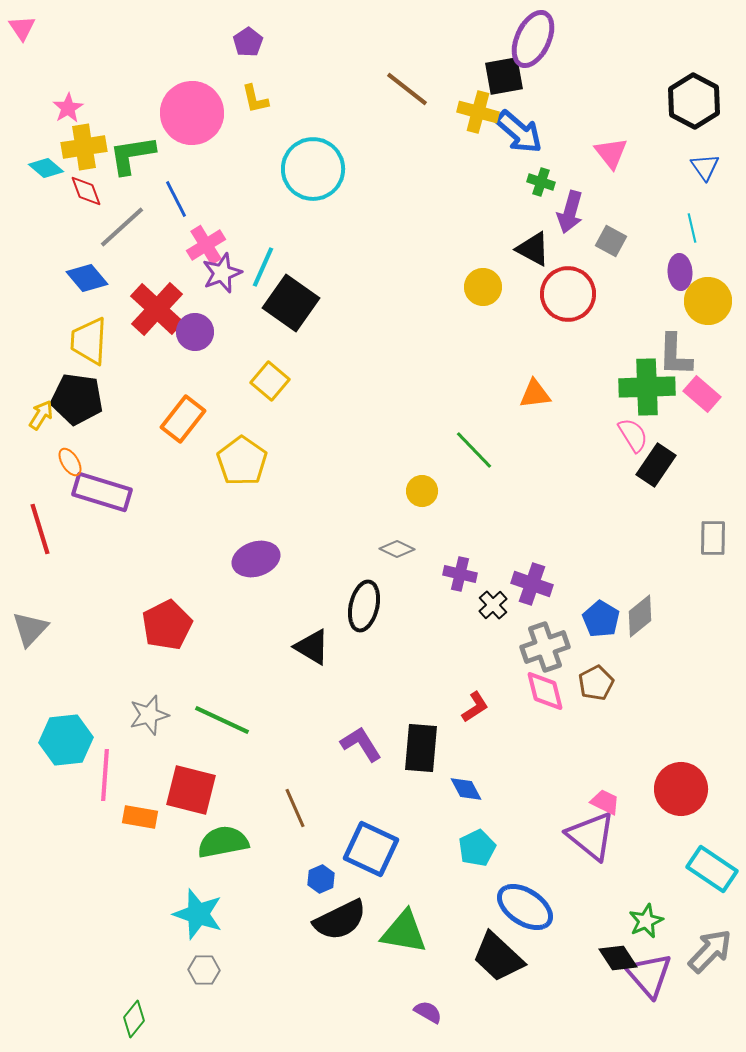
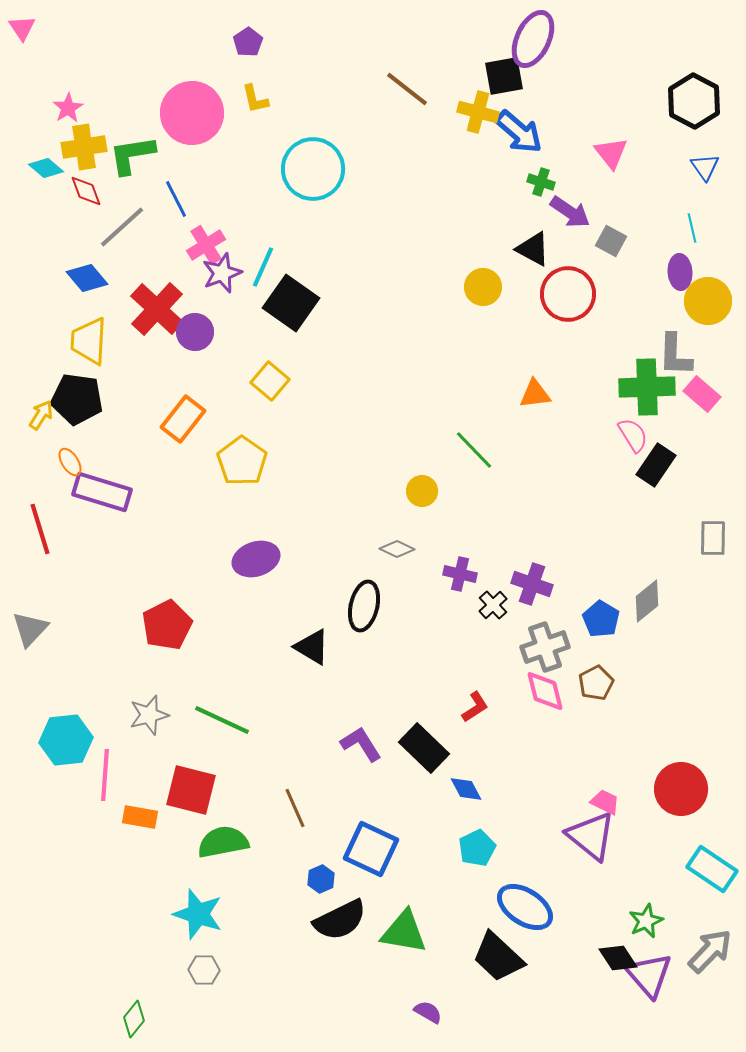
purple arrow at (570, 212): rotated 72 degrees counterclockwise
gray diamond at (640, 616): moved 7 px right, 15 px up
black rectangle at (421, 748): moved 3 px right; rotated 51 degrees counterclockwise
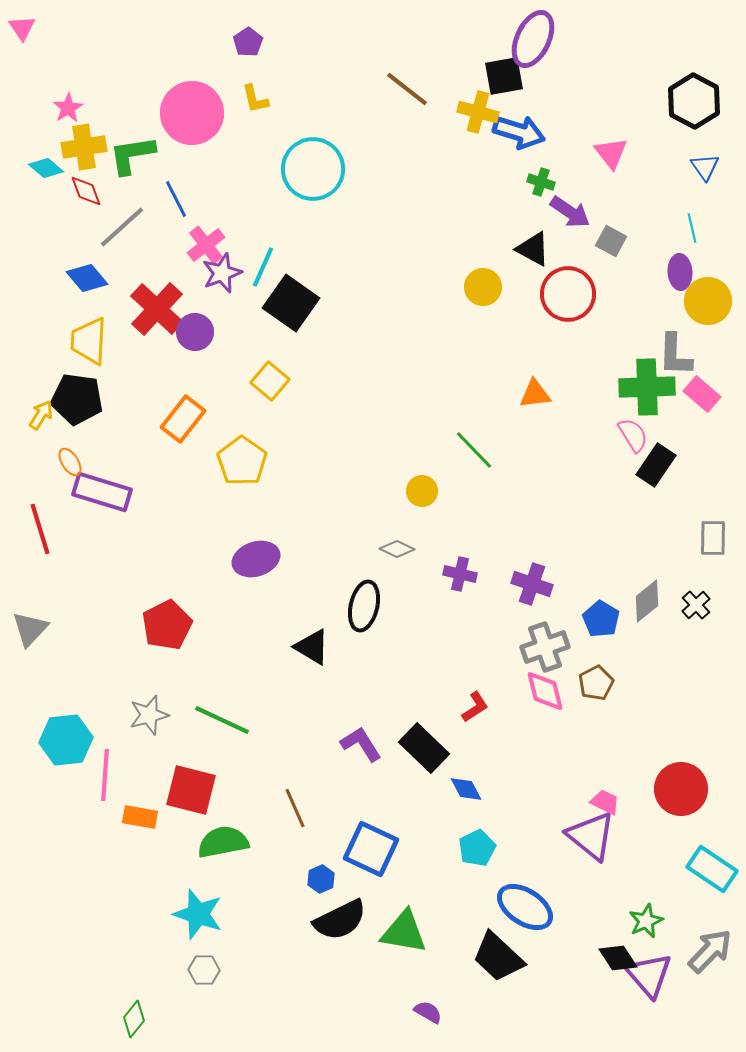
blue arrow at (519, 132): rotated 24 degrees counterclockwise
pink cross at (206, 245): rotated 6 degrees counterclockwise
black cross at (493, 605): moved 203 px right
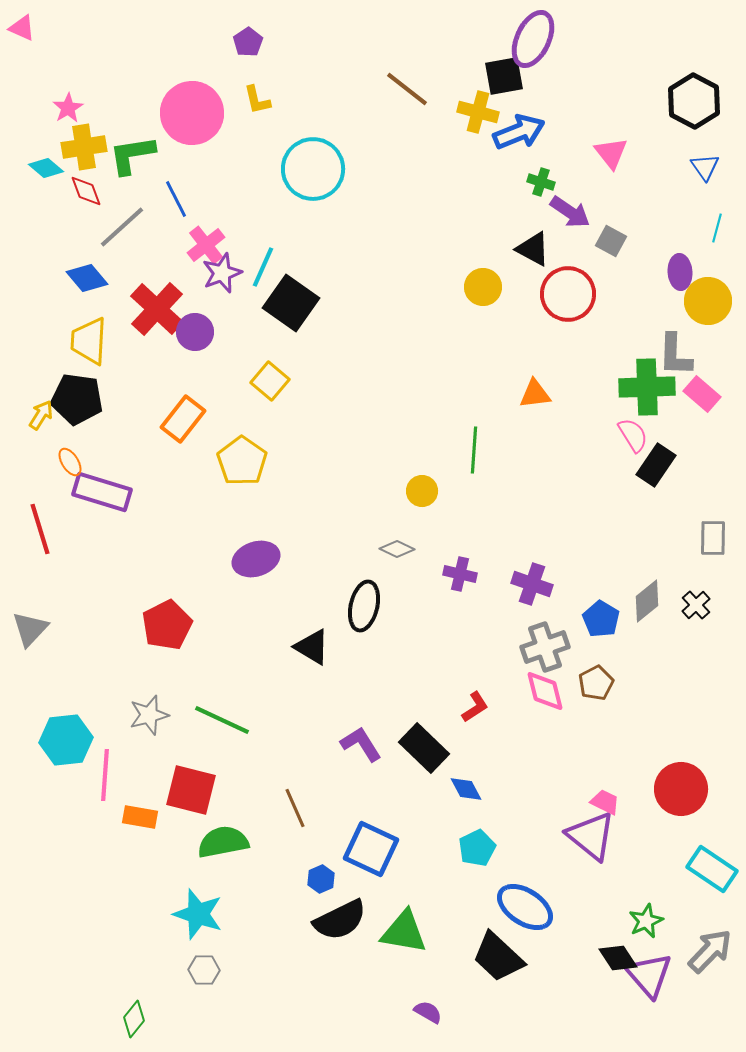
pink triangle at (22, 28): rotated 32 degrees counterclockwise
yellow L-shape at (255, 99): moved 2 px right, 1 px down
blue arrow at (519, 132): rotated 39 degrees counterclockwise
cyan line at (692, 228): moved 25 px right; rotated 28 degrees clockwise
green line at (474, 450): rotated 48 degrees clockwise
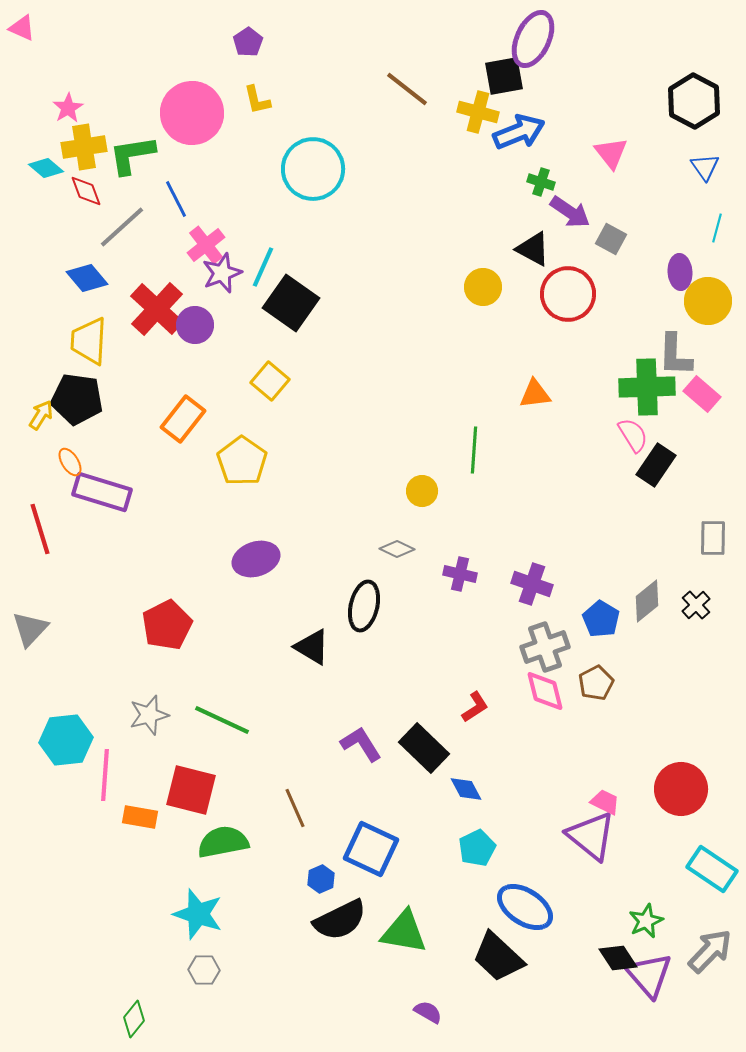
gray square at (611, 241): moved 2 px up
purple circle at (195, 332): moved 7 px up
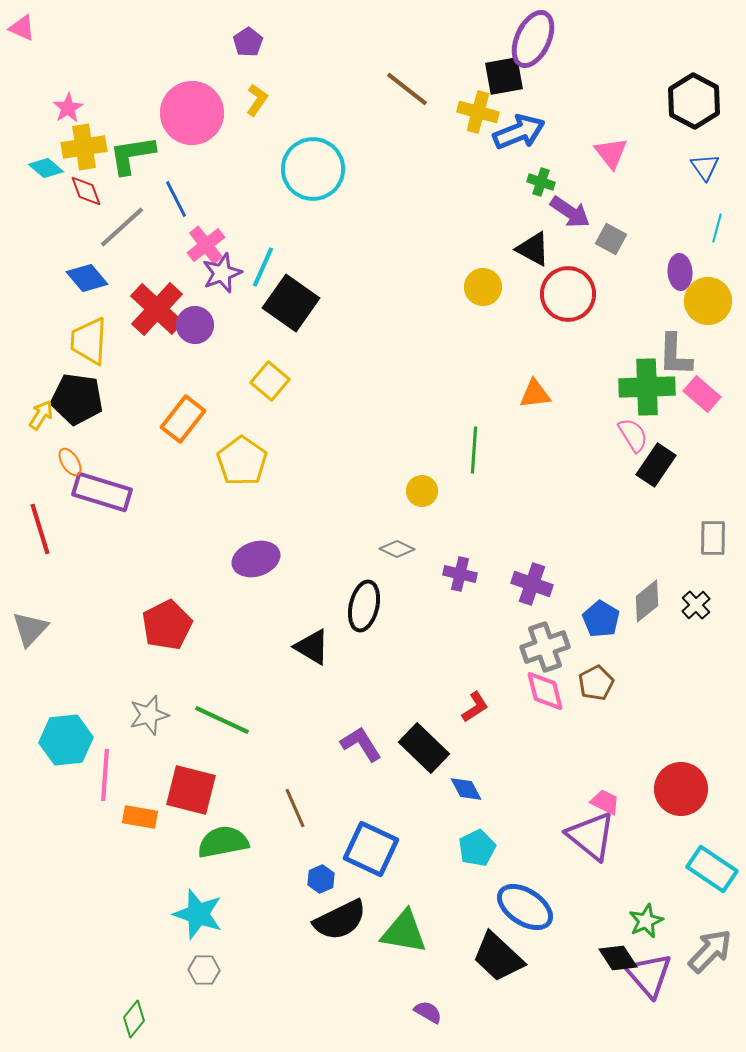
yellow L-shape at (257, 100): rotated 132 degrees counterclockwise
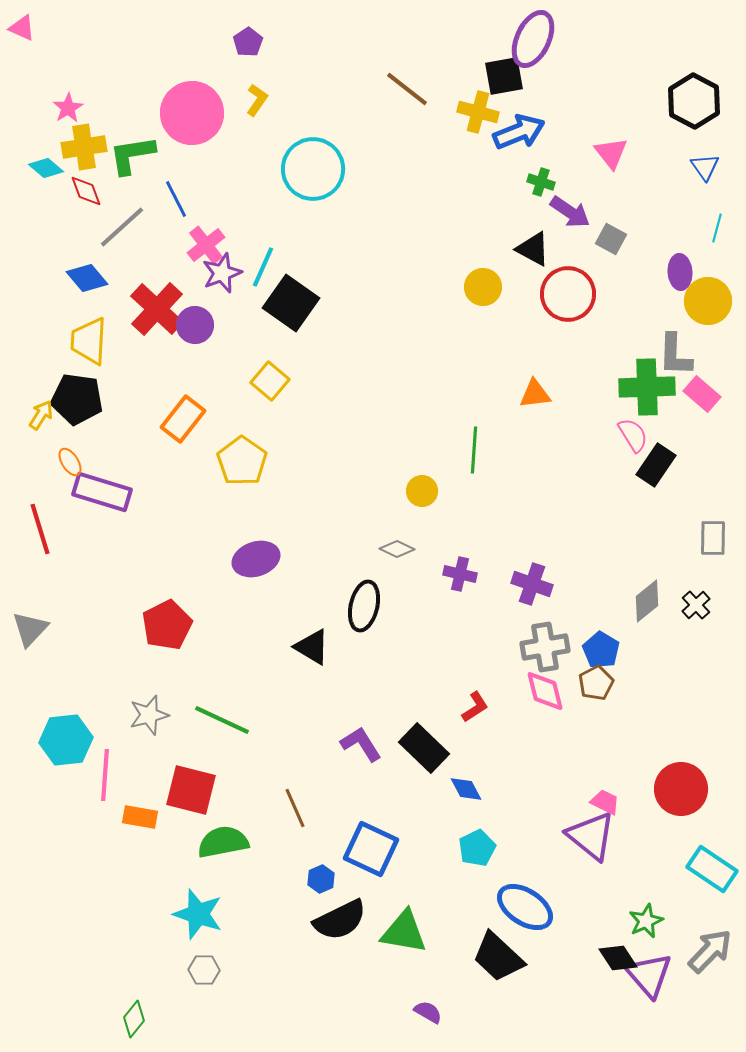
blue pentagon at (601, 619): moved 31 px down
gray cross at (545, 647): rotated 9 degrees clockwise
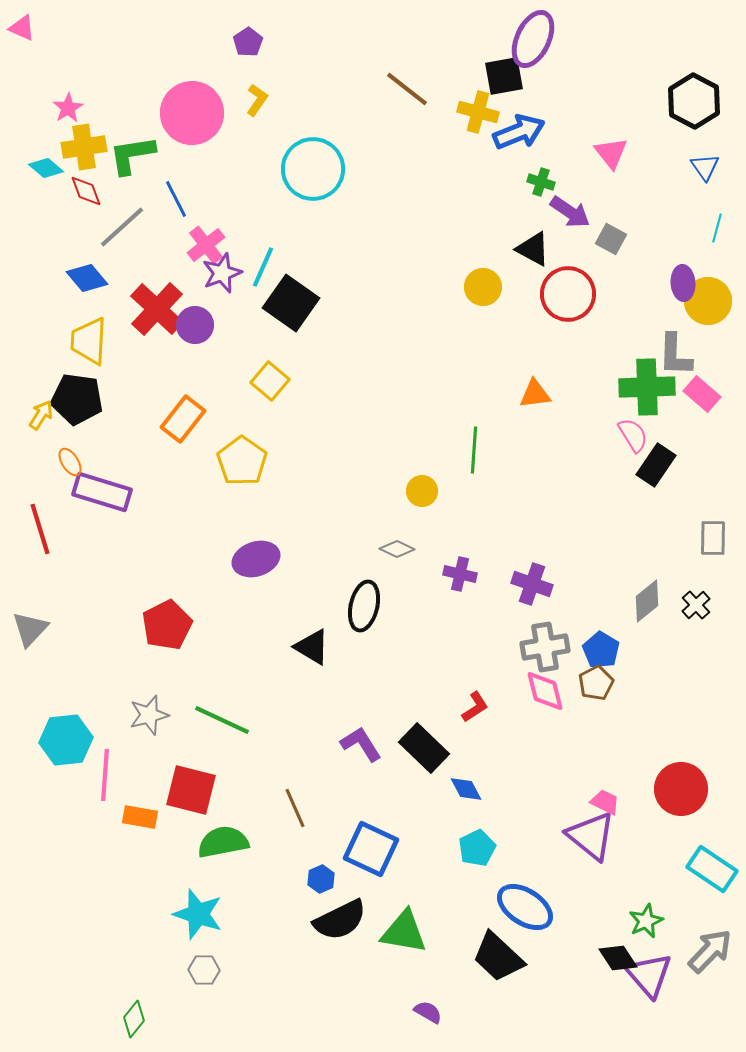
purple ellipse at (680, 272): moved 3 px right, 11 px down
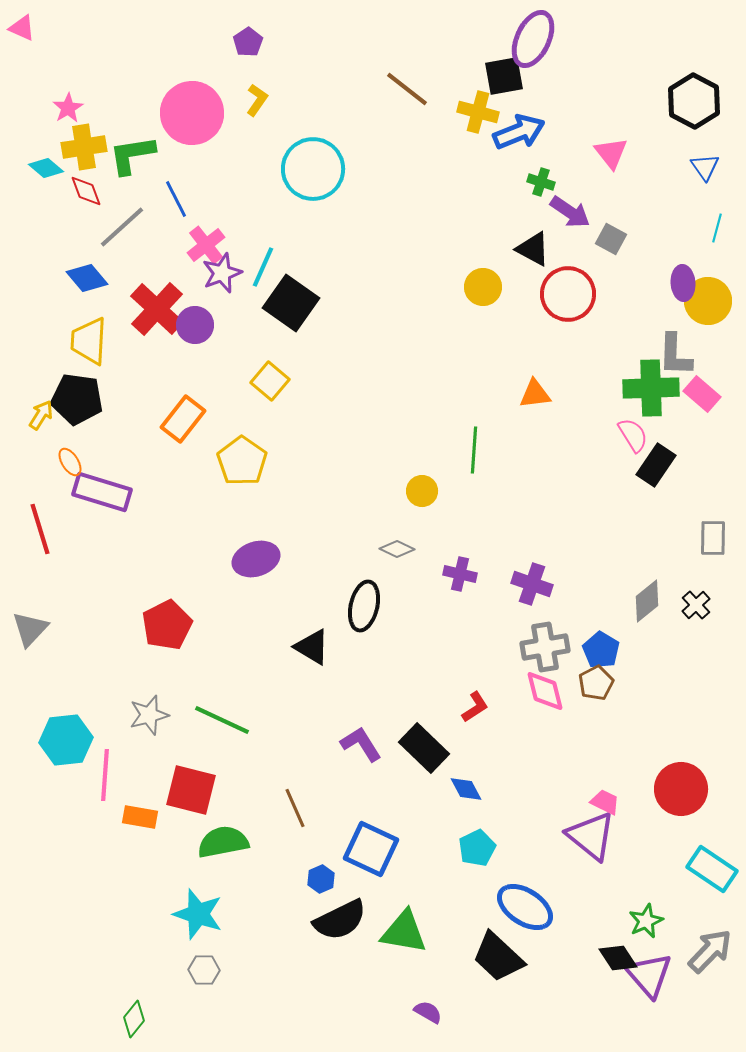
green cross at (647, 387): moved 4 px right, 1 px down
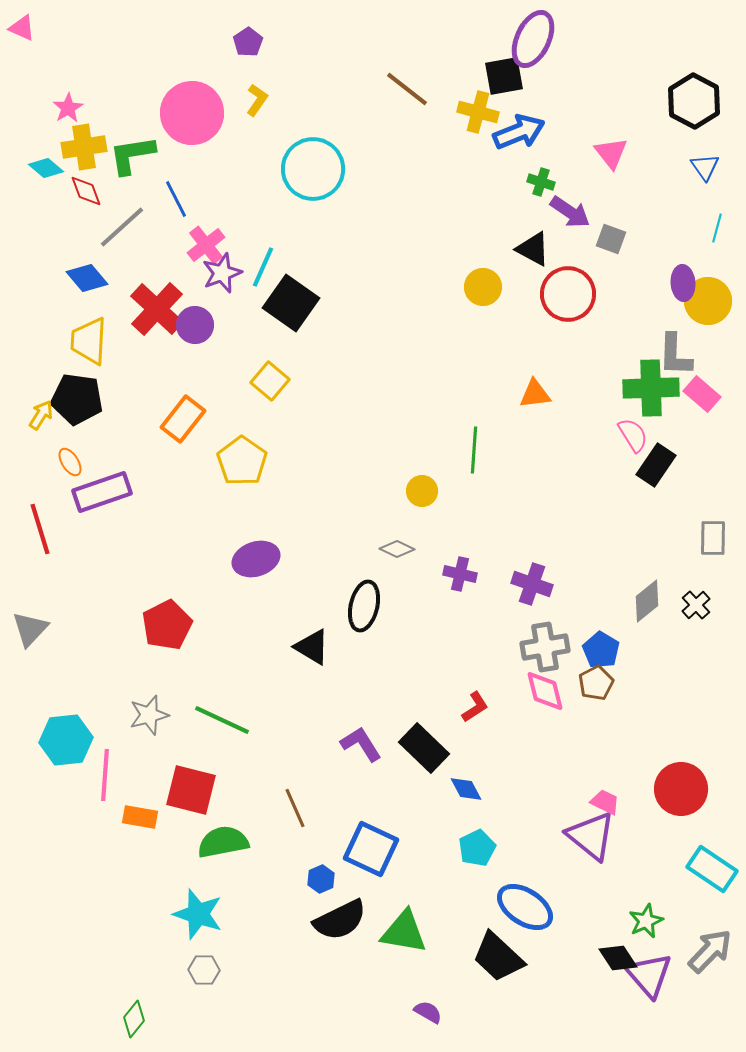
gray square at (611, 239): rotated 8 degrees counterclockwise
purple rectangle at (102, 492): rotated 36 degrees counterclockwise
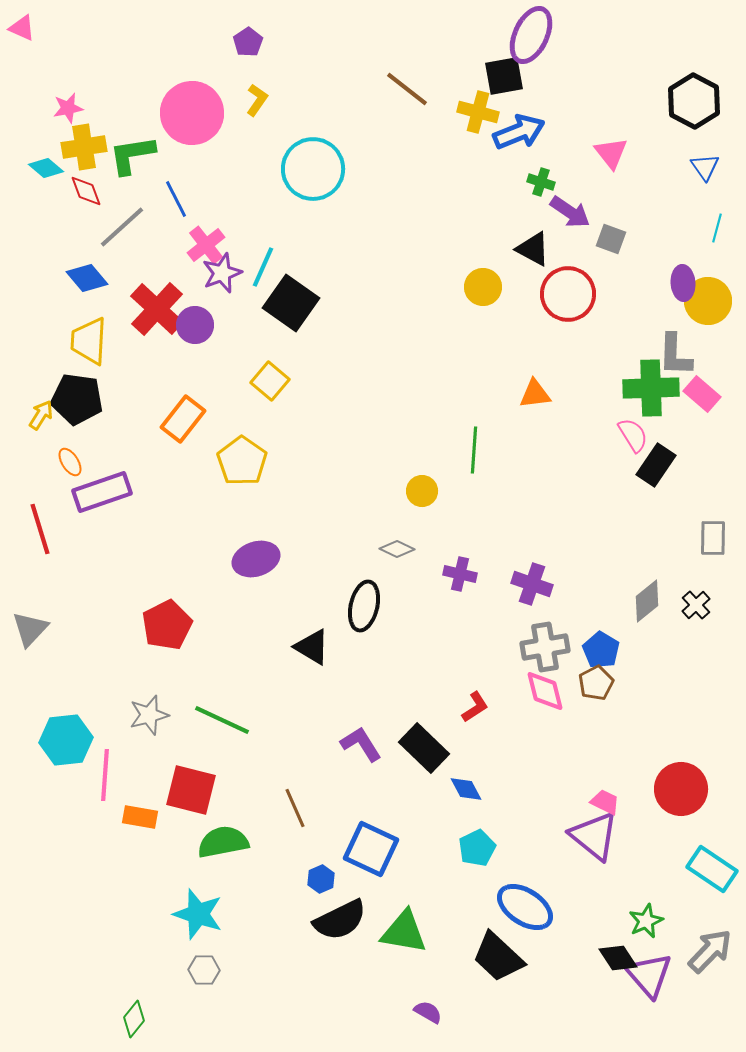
purple ellipse at (533, 39): moved 2 px left, 4 px up
pink star at (68, 108): rotated 20 degrees clockwise
purple triangle at (591, 836): moved 3 px right
